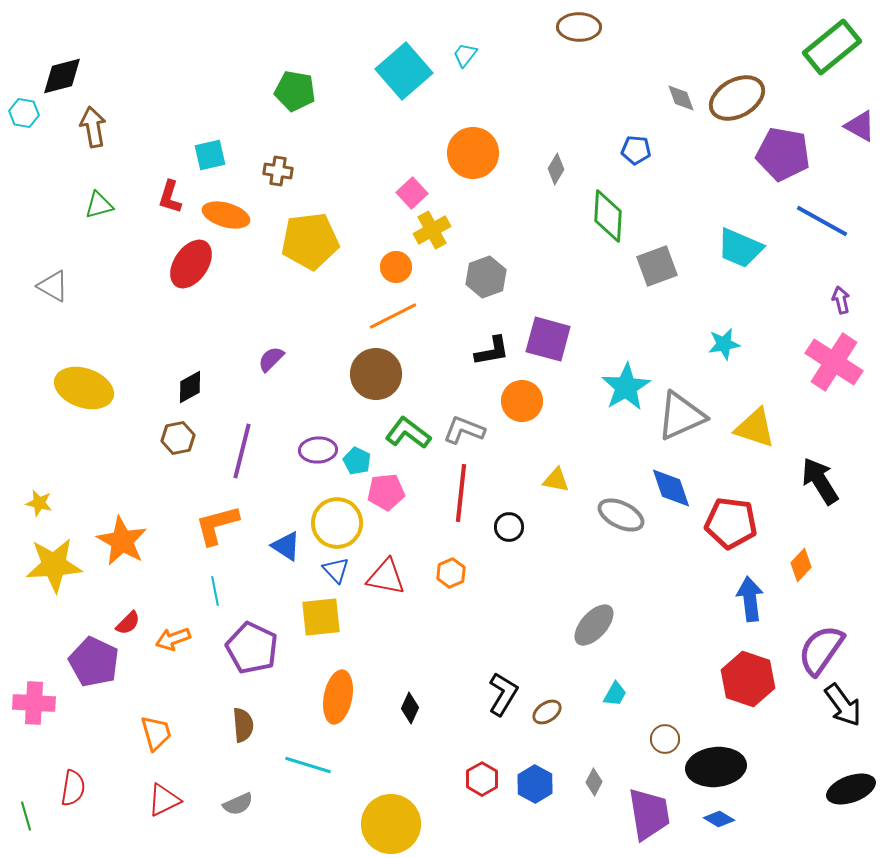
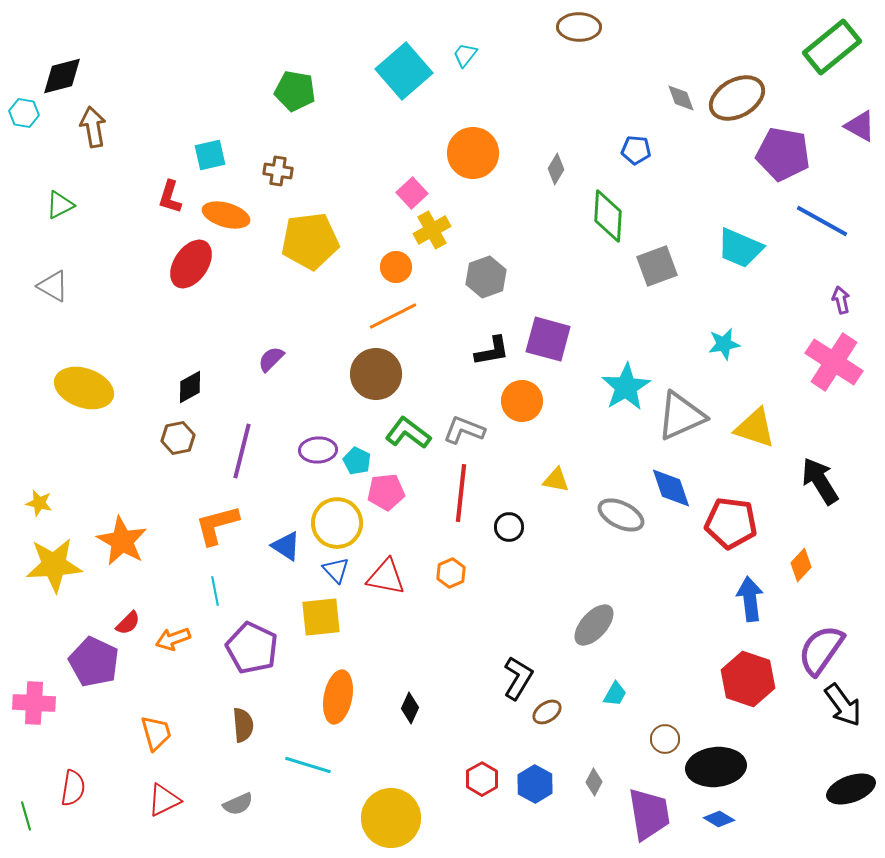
green triangle at (99, 205): moved 39 px left; rotated 12 degrees counterclockwise
black L-shape at (503, 694): moved 15 px right, 16 px up
yellow circle at (391, 824): moved 6 px up
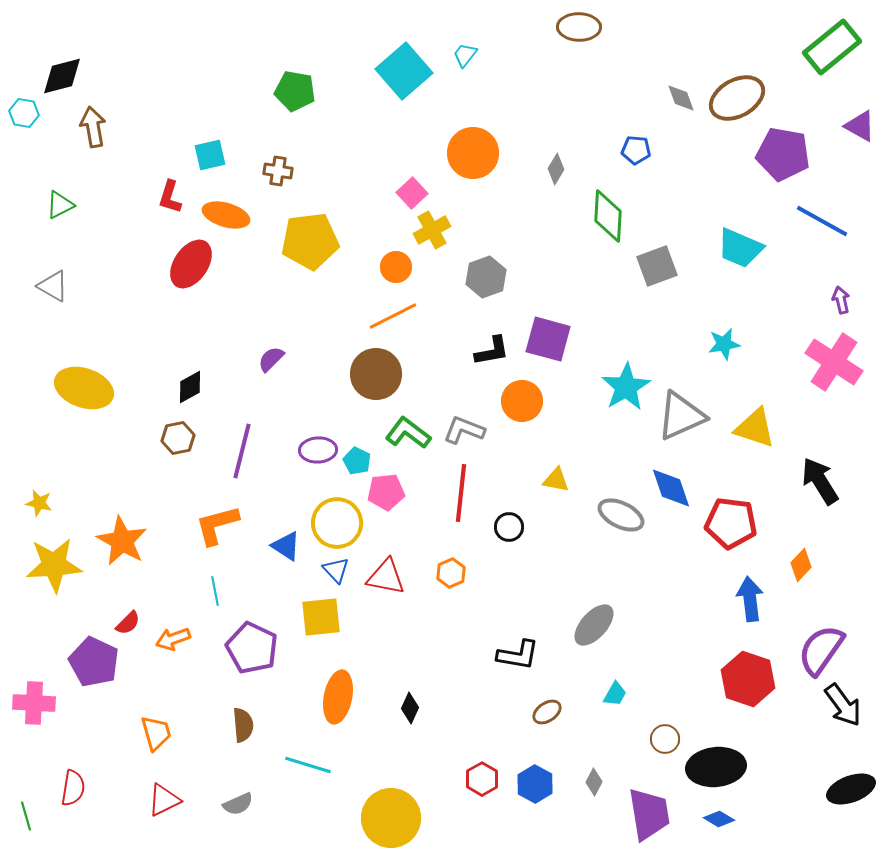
black L-shape at (518, 678): moved 23 px up; rotated 69 degrees clockwise
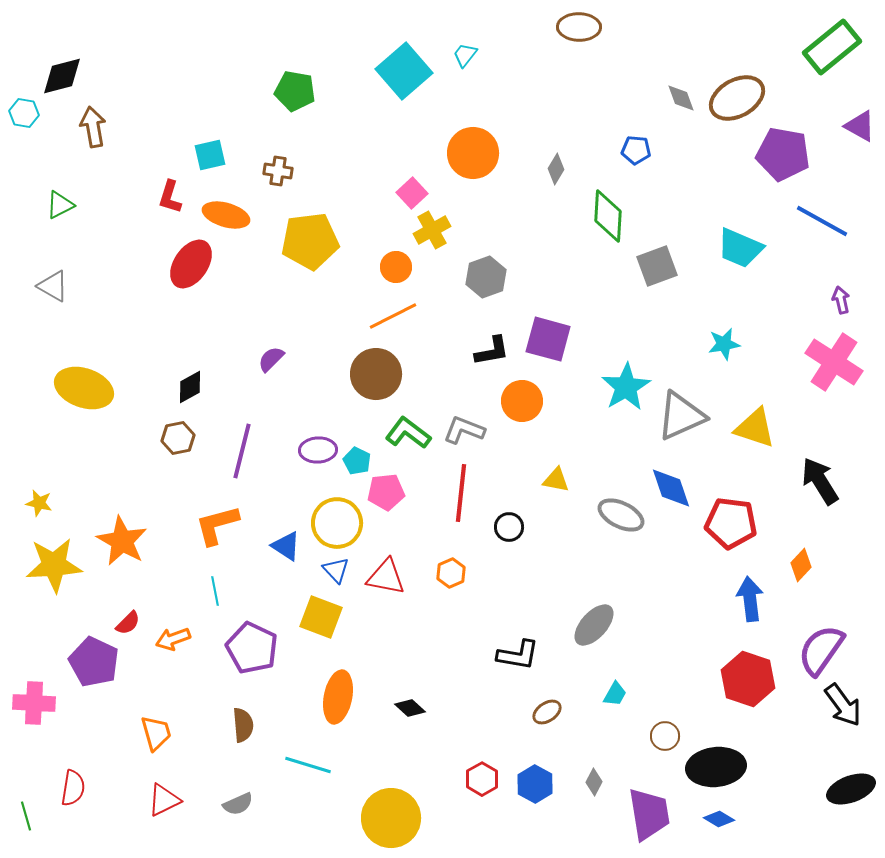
yellow square at (321, 617): rotated 27 degrees clockwise
black diamond at (410, 708): rotated 72 degrees counterclockwise
brown circle at (665, 739): moved 3 px up
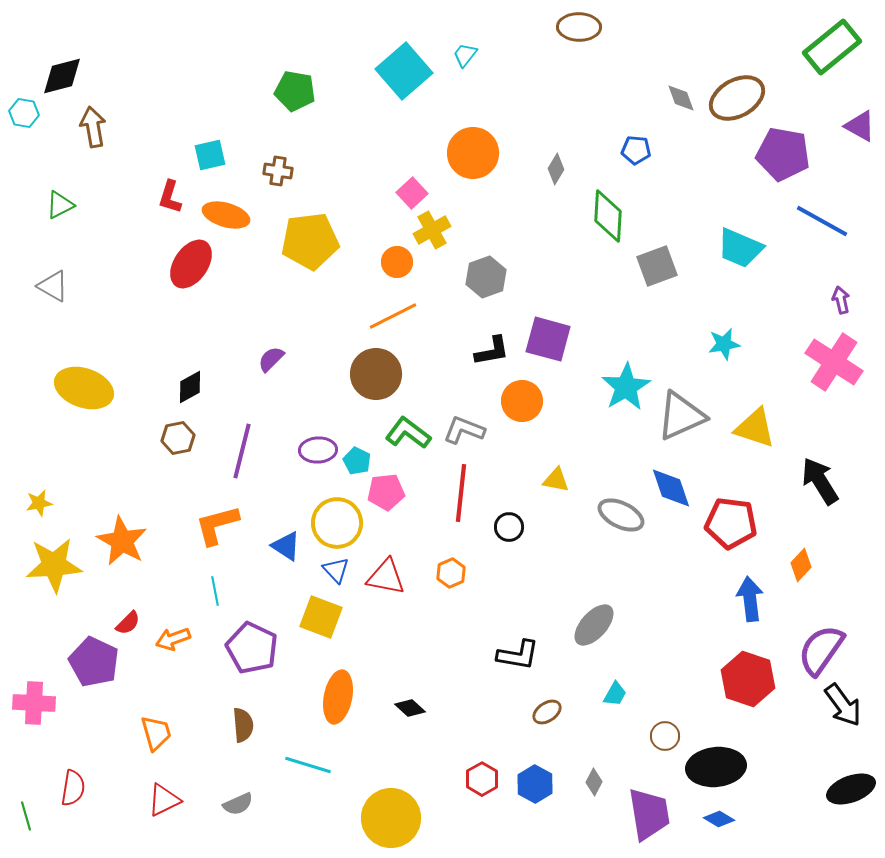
orange circle at (396, 267): moved 1 px right, 5 px up
yellow star at (39, 503): rotated 24 degrees counterclockwise
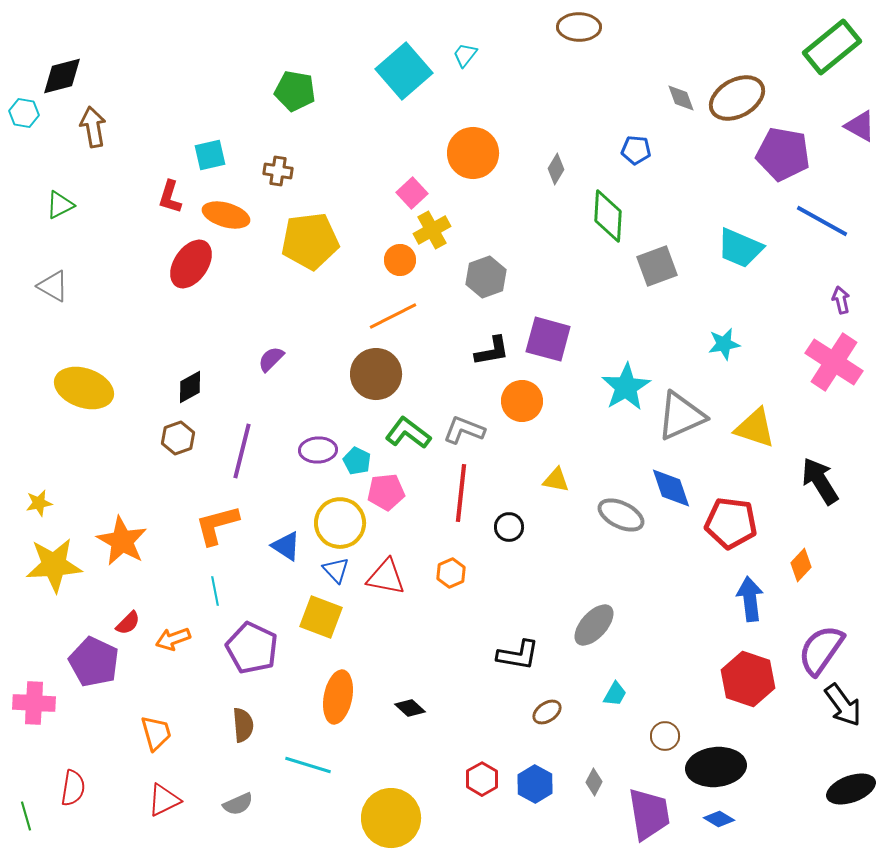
orange circle at (397, 262): moved 3 px right, 2 px up
brown hexagon at (178, 438): rotated 8 degrees counterclockwise
yellow circle at (337, 523): moved 3 px right
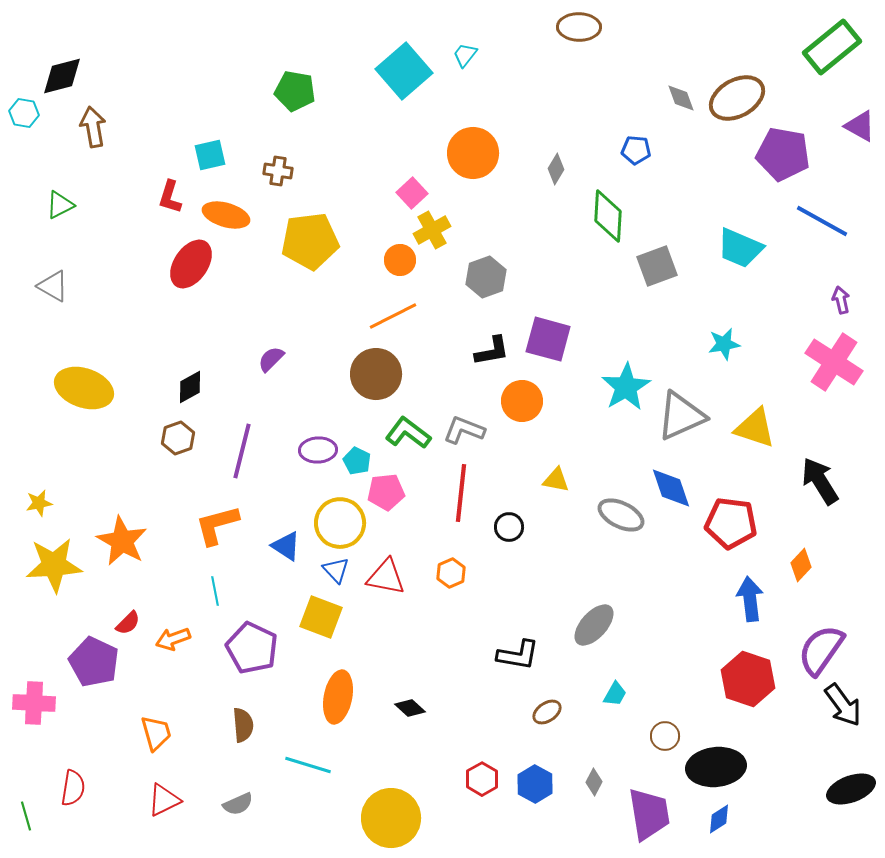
blue diamond at (719, 819): rotated 64 degrees counterclockwise
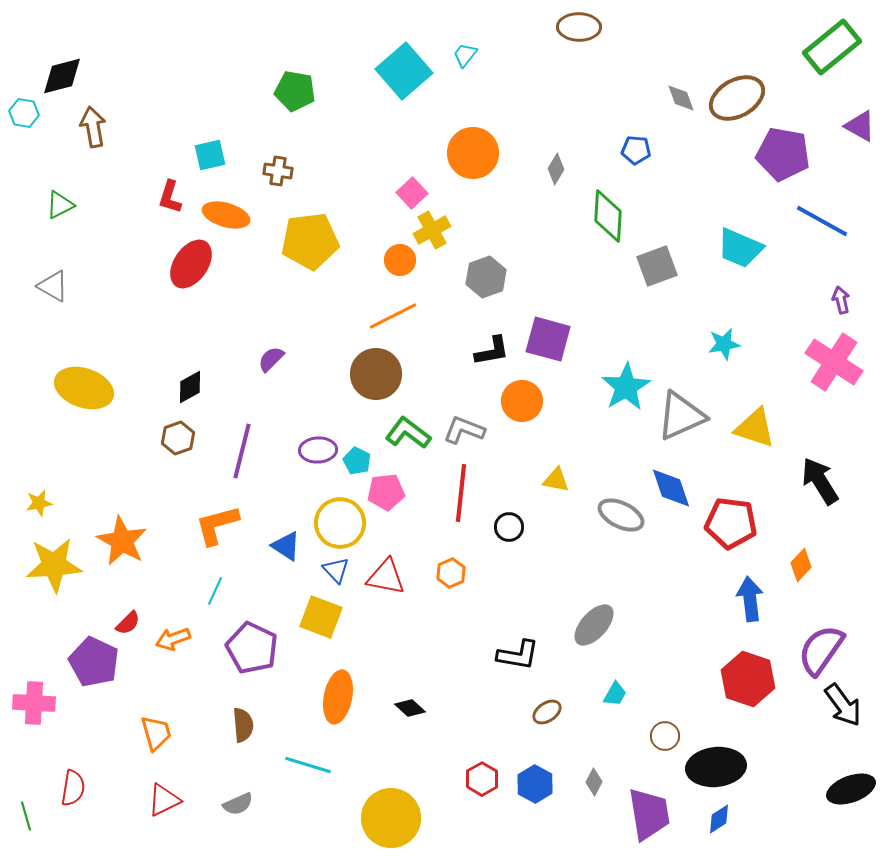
cyan line at (215, 591): rotated 36 degrees clockwise
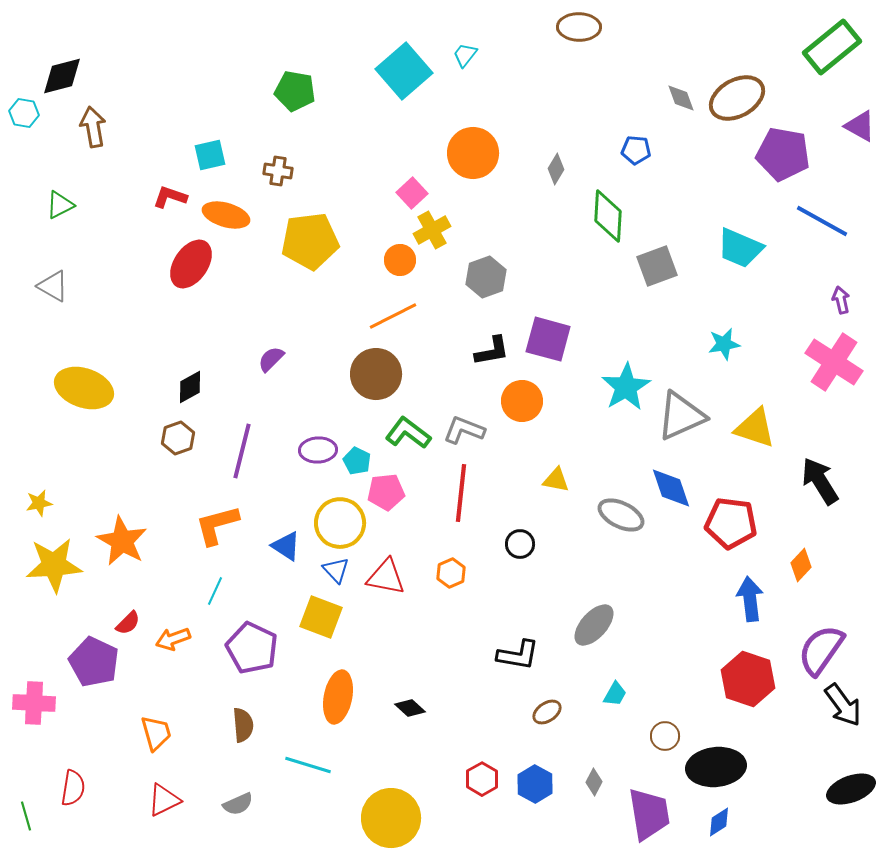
red L-shape at (170, 197): rotated 92 degrees clockwise
black circle at (509, 527): moved 11 px right, 17 px down
blue diamond at (719, 819): moved 3 px down
